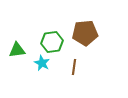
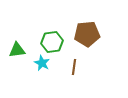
brown pentagon: moved 2 px right, 1 px down
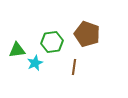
brown pentagon: rotated 25 degrees clockwise
cyan star: moved 7 px left; rotated 21 degrees clockwise
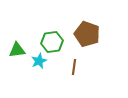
cyan star: moved 4 px right, 2 px up
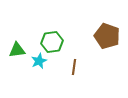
brown pentagon: moved 20 px right, 2 px down
